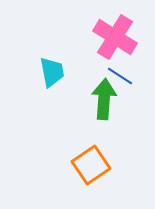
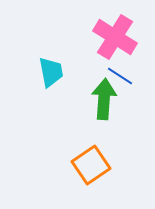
cyan trapezoid: moved 1 px left
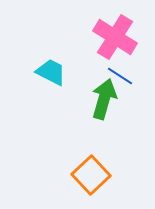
cyan trapezoid: rotated 52 degrees counterclockwise
green arrow: rotated 12 degrees clockwise
orange square: moved 10 px down; rotated 9 degrees counterclockwise
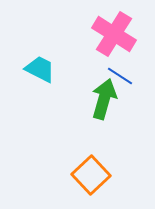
pink cross: moved 1 px left, 3 px up
cyan trapezoid: moved 11 px left, 3 px up
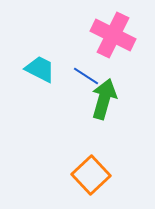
pink cross: moved 1 px left, 1 px down; rotated 6 degrees counterclockwise
blue line: moved 34 px left
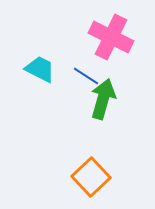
pink cross: moved 2 px left, 2 px down
green arrow: moved 1 px left
orange square: moved 2 px down
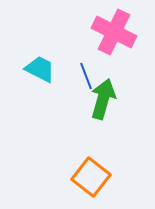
pink cross: moved 3 px right, 5 px up
blue line: rotated 36 degrees clockwise
orange square: rotated 9 degrees counterclockwise
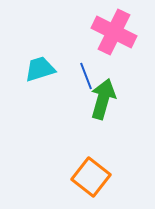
cyan trapezoid: rotated 44 degrees counterclockwise
